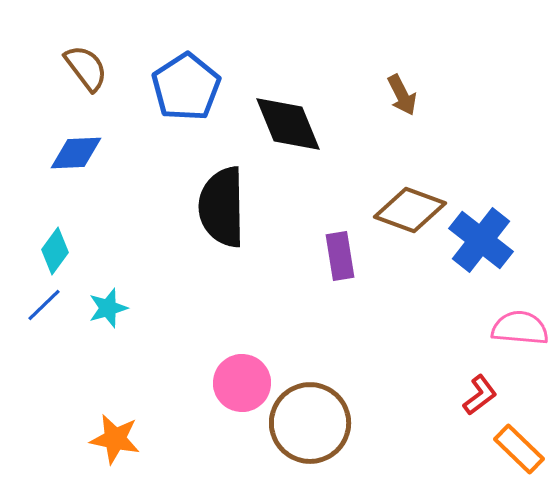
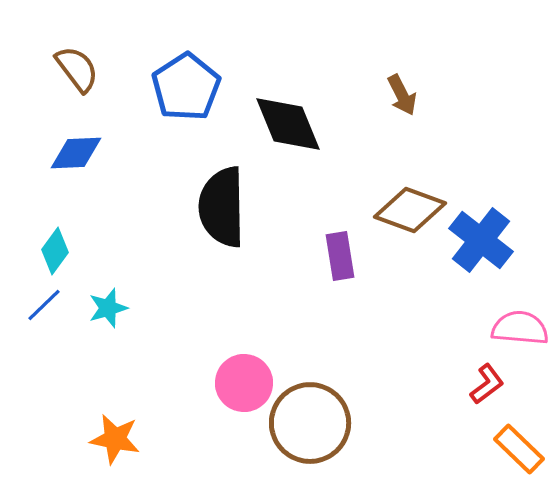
brown semicircle: moved 9 px left, 1 px down
pink circle: moved 2 px right
red L-shape: moved 7 px right, 11 px up
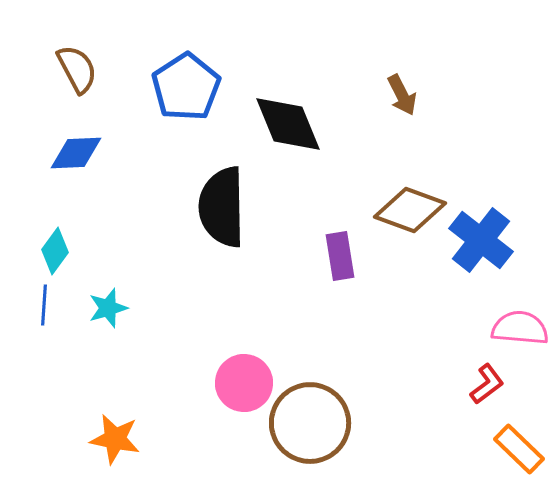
brown semicircle: rotated 9 degrees clockwise
blue line: rotated 42 degrees counterclockwise
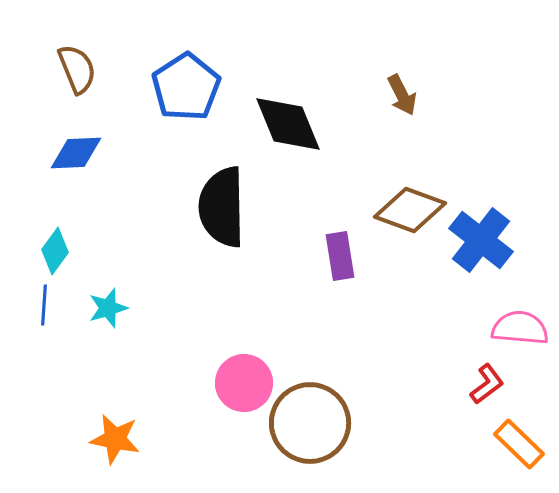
brown semicircle: rotated 6 degrees clockwise
orange rectangle: moved 5 px up
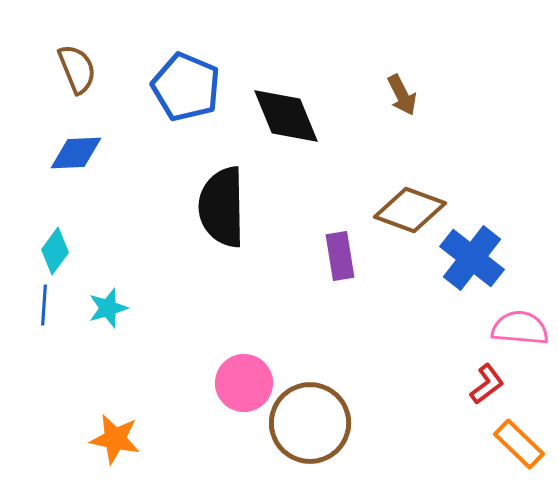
blue pentagon: rotated 16 degrees counterclockwise
black diamond: moved 2 px left, 8 px up
blue cross: moved 9 px left, 18 px down
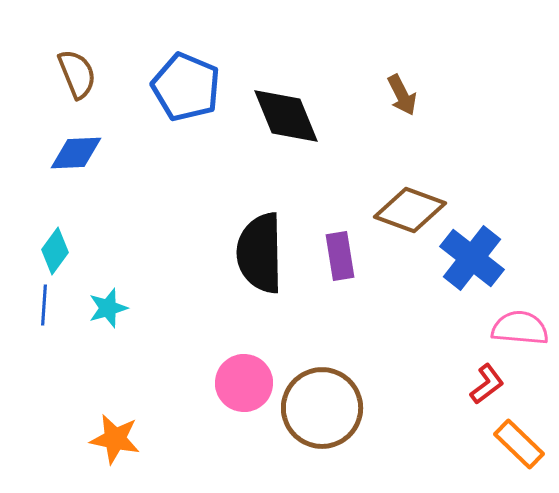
brown semicircle: moved 5 px down
black semicircle: moved 38 px right, 46 px down
brown circle: moved 12 px right, 15 px up
